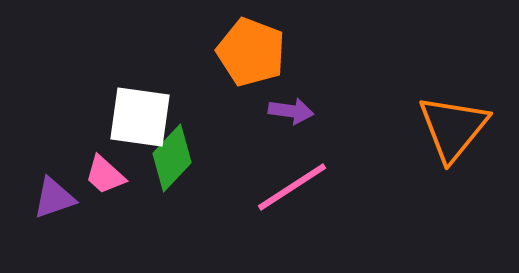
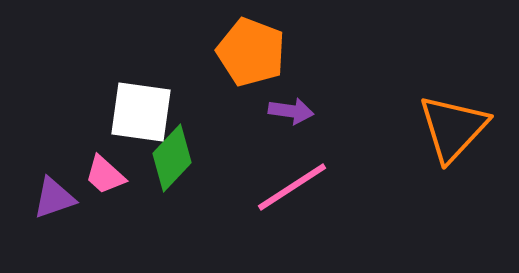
white square: moved 1 px right, 5 px up
orange triangle: rotated 4 degrees clockwise
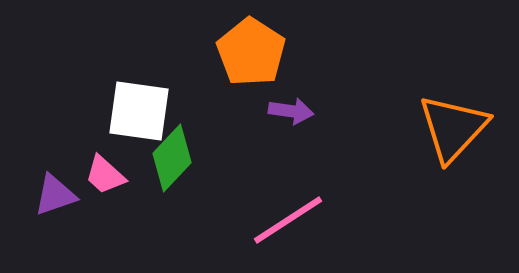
orange pentagon: rotated 12 degrees clockwise
white square: moved 2 px left, 1 px up
pink line: moved 4 px left, 33 px down
purple triangle: moved 1 px right, 3 px up
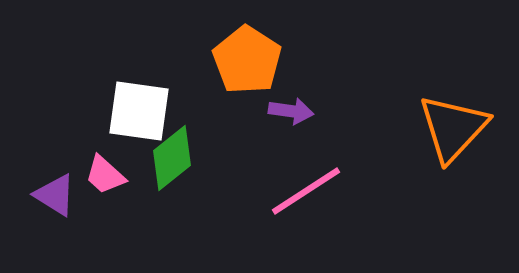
orange pentagon: moved 4 px left, 8 px down
green diamond: rotated 8 degrees clockwise
purple triangle: rotated 51 degrees clockwise
pink line: moved 18 px right, 29 px up
